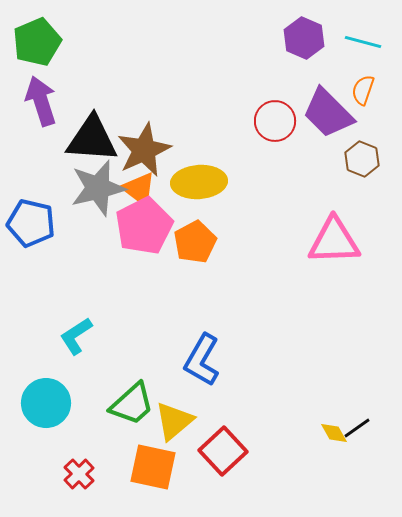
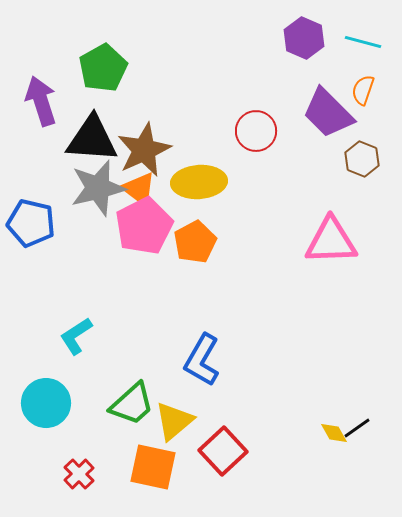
green pentagon: moved 66 px right, 26 px down; rotated 6 degrees counterclockwise
red circle: moved 19 px left, 10 px down
pink triangle: moved 3 px left
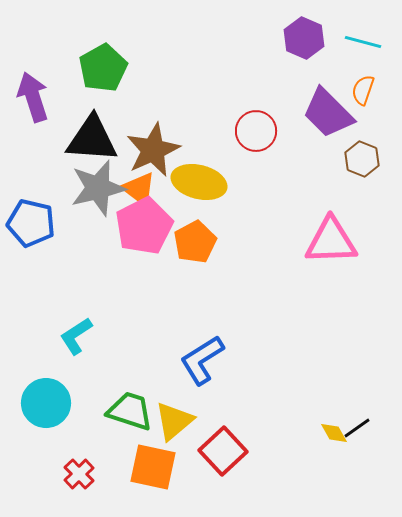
purple arrow: moved 8 px left, 4 px up
brown star: moved 9 px right
yellow ellipse: rotated 18 degrees clockwise
blue L-shape: rotated 28 degrees clockwise
green trapezoid: moved 2 px left, 7 px down; rotated 120 degrees counterclockwise
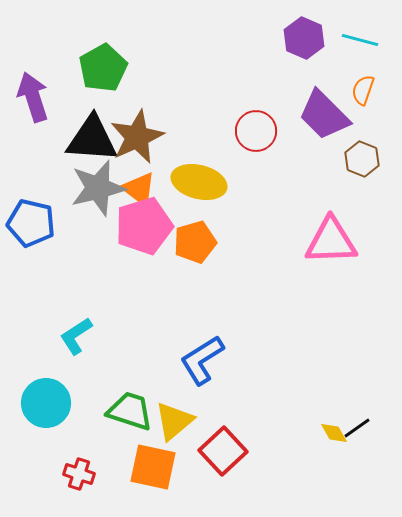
cyan line: moved 3 px left, 2 px up
purple trapezoid: moved 4 px left, 2 px down
brown star: moved 16 px left, 13 px up
pink pentagon: rotated 10 degrees clockwise
orange pentagon: rotated 12 degrees clockwise
red cross: rotated 28 degrees counterclockwise
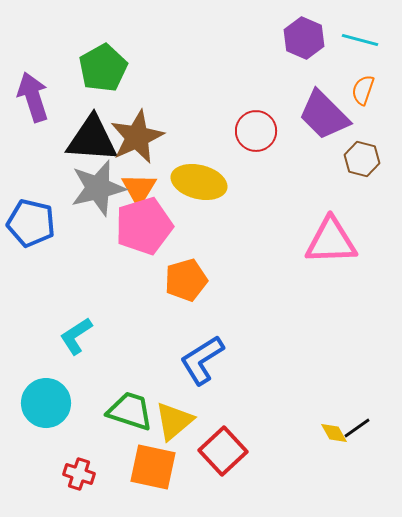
brown hexagon: rotated 8 degrees counterclockwise
orange triangle: rotated 24 degrees clockwise
orange pentagon: moved 9 px left, 38 px down
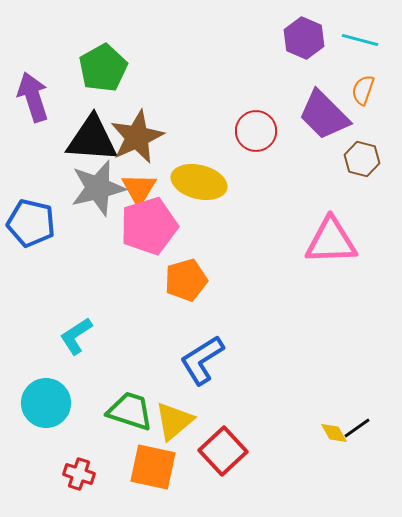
pink pentagon: moved 5 px right
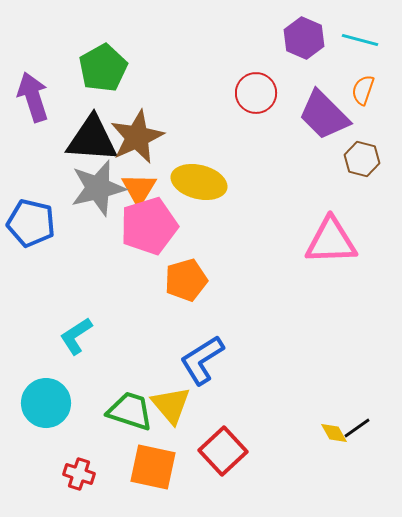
red circle: moved 38 px up
yellow triangle: moved 3 px left, 16 px up; rotated 30 degrees counterclockwise
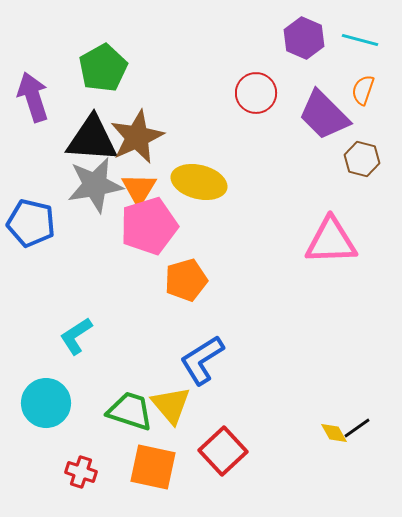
gray star: moved 3 px left, 3 px up; rotated 4 degrees clockwise
red cross: moved 2 px right, 2 px up
